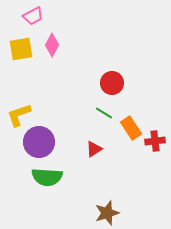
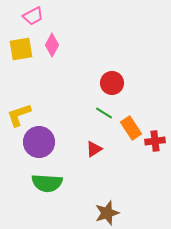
green semicircle: moved 6 px down
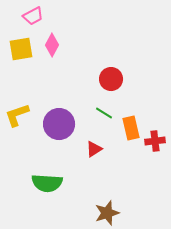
red circle: moved 1 px left, 4 px up
yellow L-shape: moved 2 px left
orange rectangle: rotated 20 degrees clockwise
purple circle: moved 20 px right, 18 px up
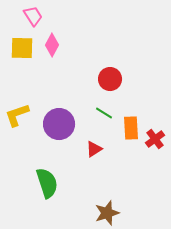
pink trapezoid: rotated 95 degrees counterclockwise
yellow square: moved 1 px right, 1 px up; rotated 10 degrees clockwise
red circle: moved 1 px left
orange rectangle: rotated 10 degrees clockwise
red cross: moved 2 px up; rotated 30 degrees counterclockwise
green semicircle: rotated 112 degrees counterclockwise
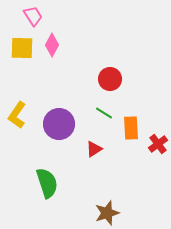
yellow L-shape: rotated 36 degrees counterclockwise
red cross: moved 3 px right, 5 px down
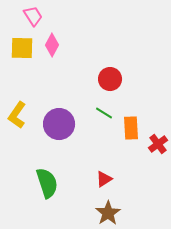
red triangle: moved 10 px right, 30 px down
brown star: moved 1 px right; rotated 15 degrees counterclockwise
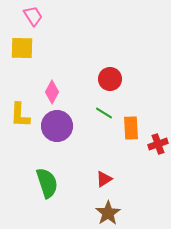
pink diamond: moved 47 px down
yellow L-shape: moved 3 px right; rotated 32 degrees counterclockwise
purple circle: moved 2 px left, 2 px down
red cross: rotated 18 degrees clockwise
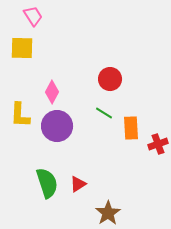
red triangle: moved 26 px left, 5 px down
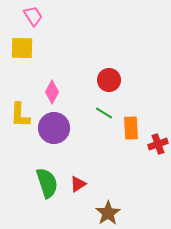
red circle: moved 1 px left, 1 px down
purple circle: moved 3 px left, 2 px down
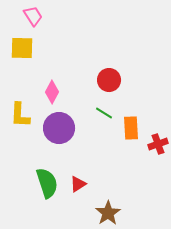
purple circle: moved 5 px right
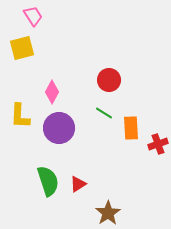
yellow square: rotated 15 degrees counterclockwise
yellow L-shape: moved 1 px down
green semicircle: moved 1 px right, 2 px up
